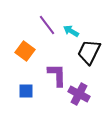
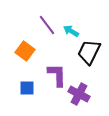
blue square: moved 1 px right, 3 px up
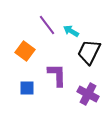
purple cross: moved 9 px right
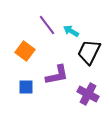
purple L-shape: rotated 80 degrees clockwise
blue square: moved 1 px left, 1 px up
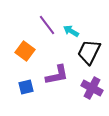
blue square: rotated 14 degrees counterclockwise
purple cross: moved 4 px right, 6 px up
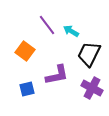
black trapezoid: moved 2 px down
blue square: moved 1 px right, 2 px down
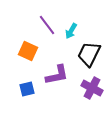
cyan arrow: rotated 91 degrees counterclockwise
orange square: moved 3 px right; rotated 12 degrees counterclockwise
